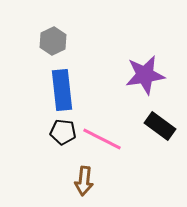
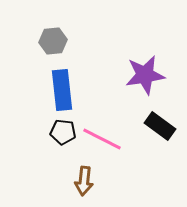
gray hexagon: rotated 20 degrees clockwise
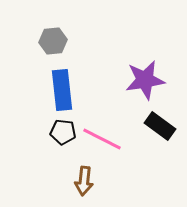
purple star: moved 5 px down
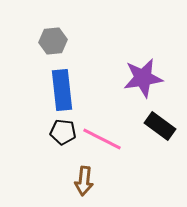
purple star: moved 2 px left, 2 px up
